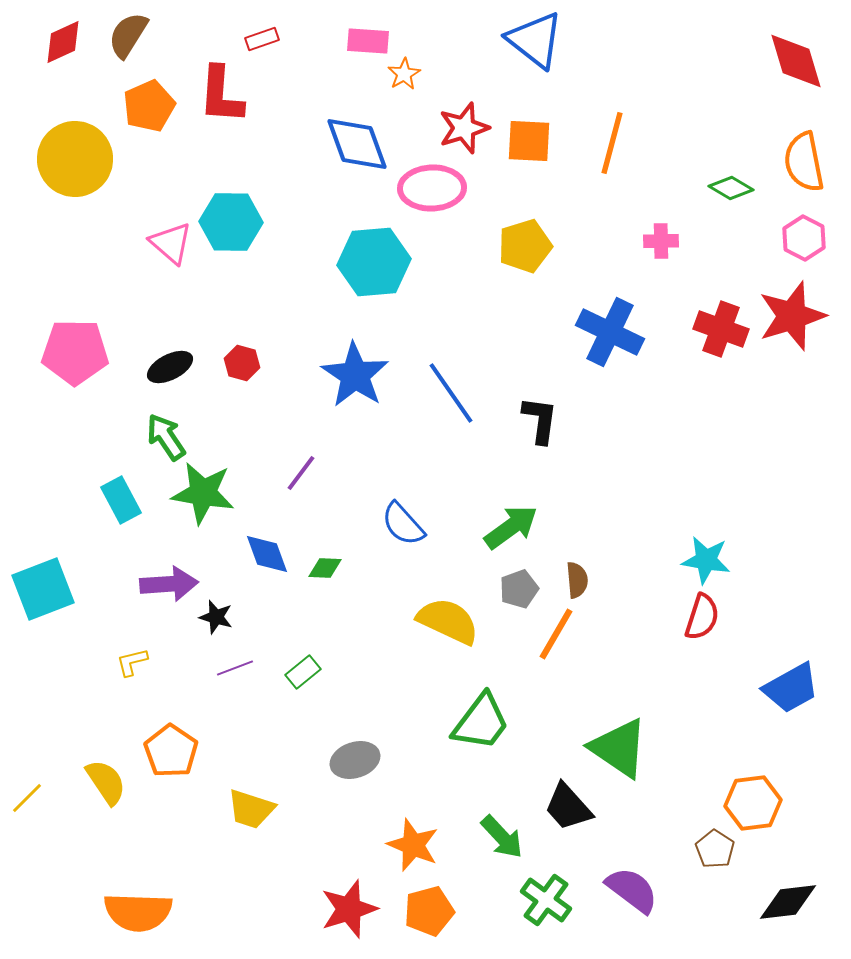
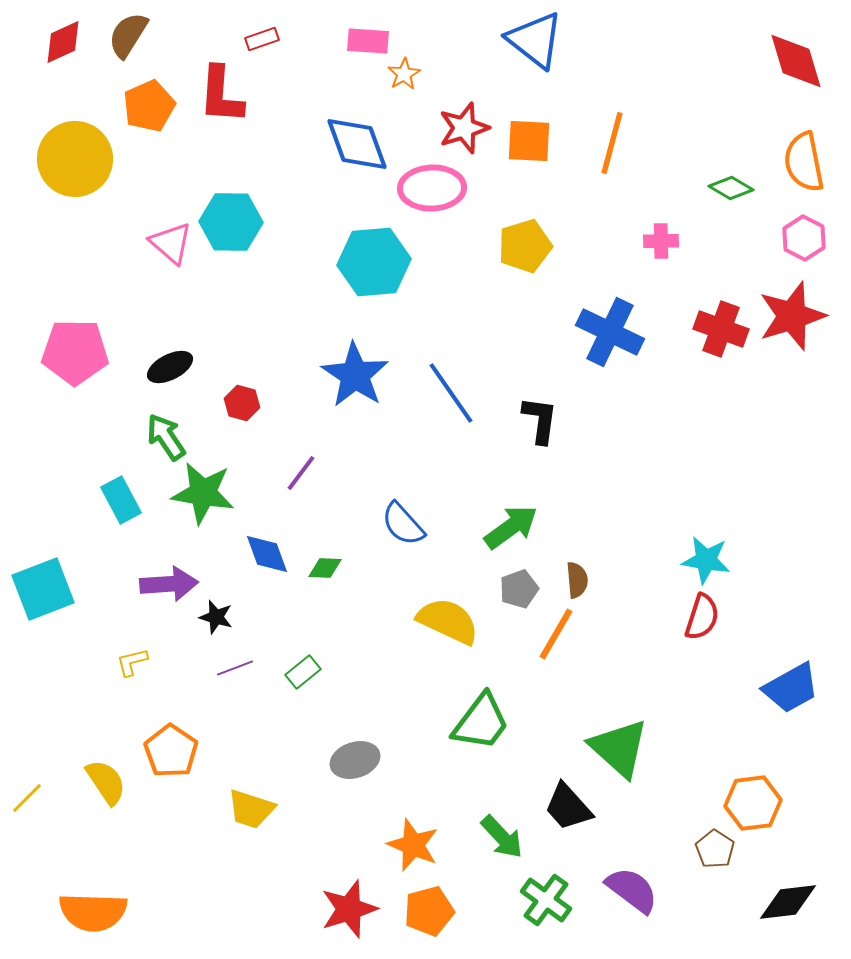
red hexagon at (242, 363): moved 40 px down
green triangle at (619, 748): rotated 8 degrees clockwise
orange semicircle at (138, 912): moved 45 px left
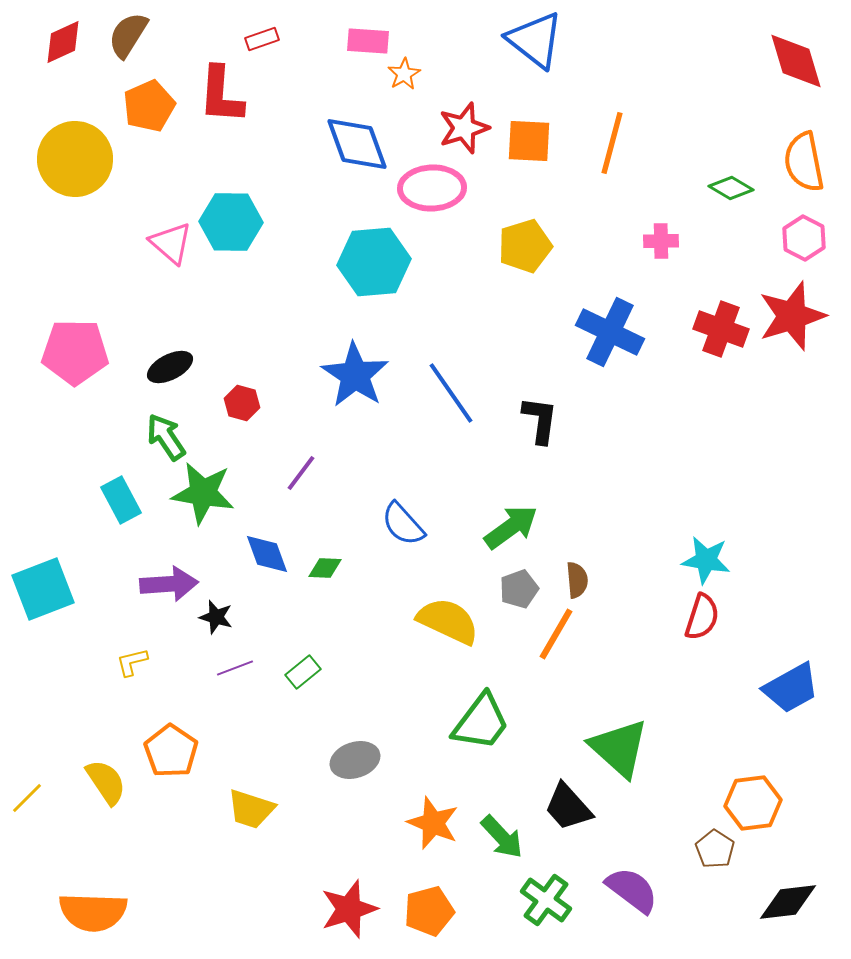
orange star at (413, 845): moved 20 px right, 22 px up
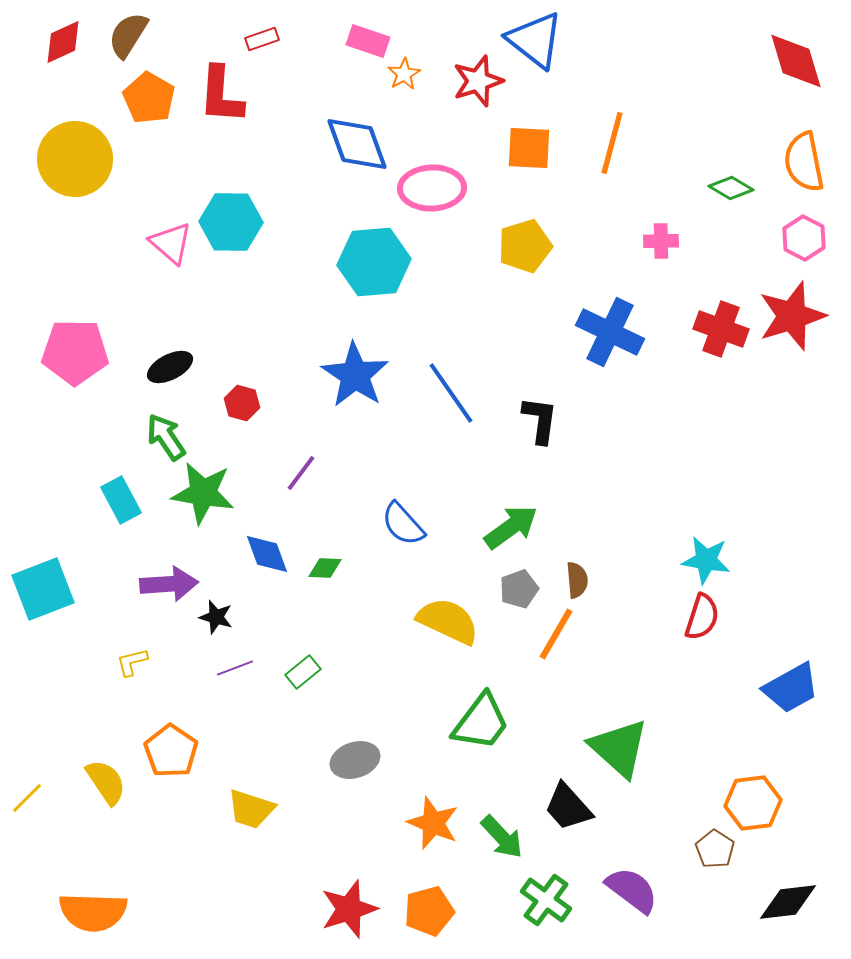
pink rectangle at (368, 41): rotated 15 degrees clockwise
orange pentagon at (149, 106): moved 8 px up; rotated 18 degrees counterclockwise
red star at (464, 128): moved 14 px right, 47 px up
orange square at (529, 141): moved 7 px down
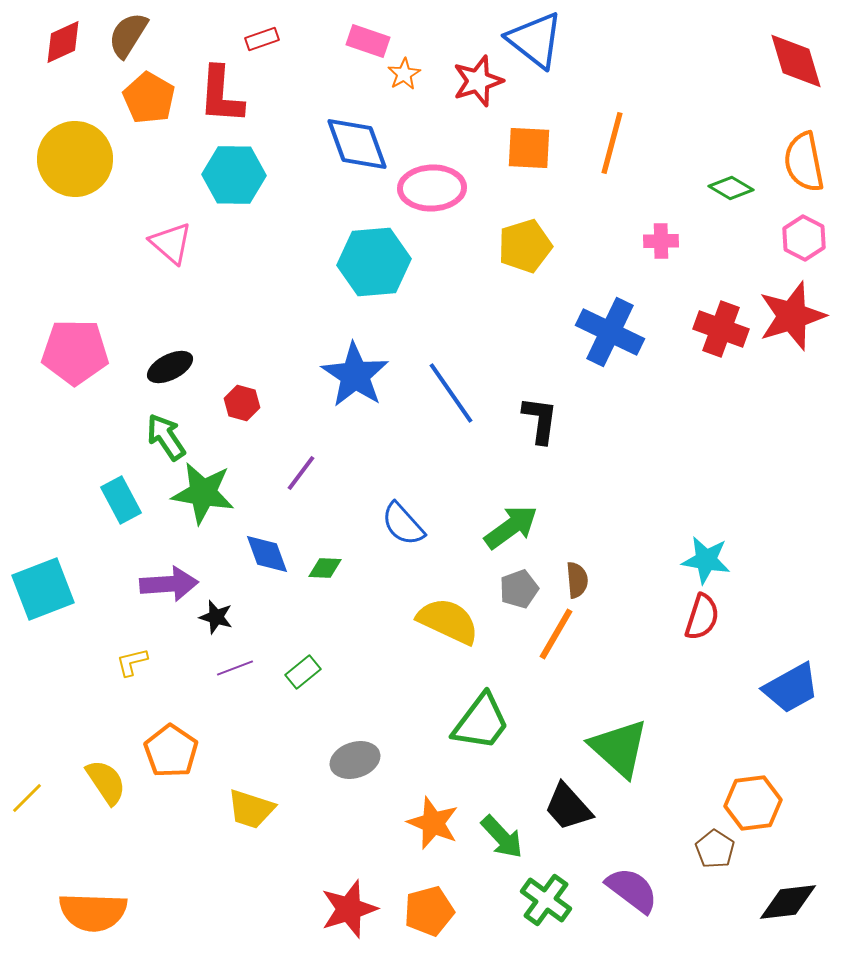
cyan hexagon at (231, 222): moved 3 px right, 47 px up
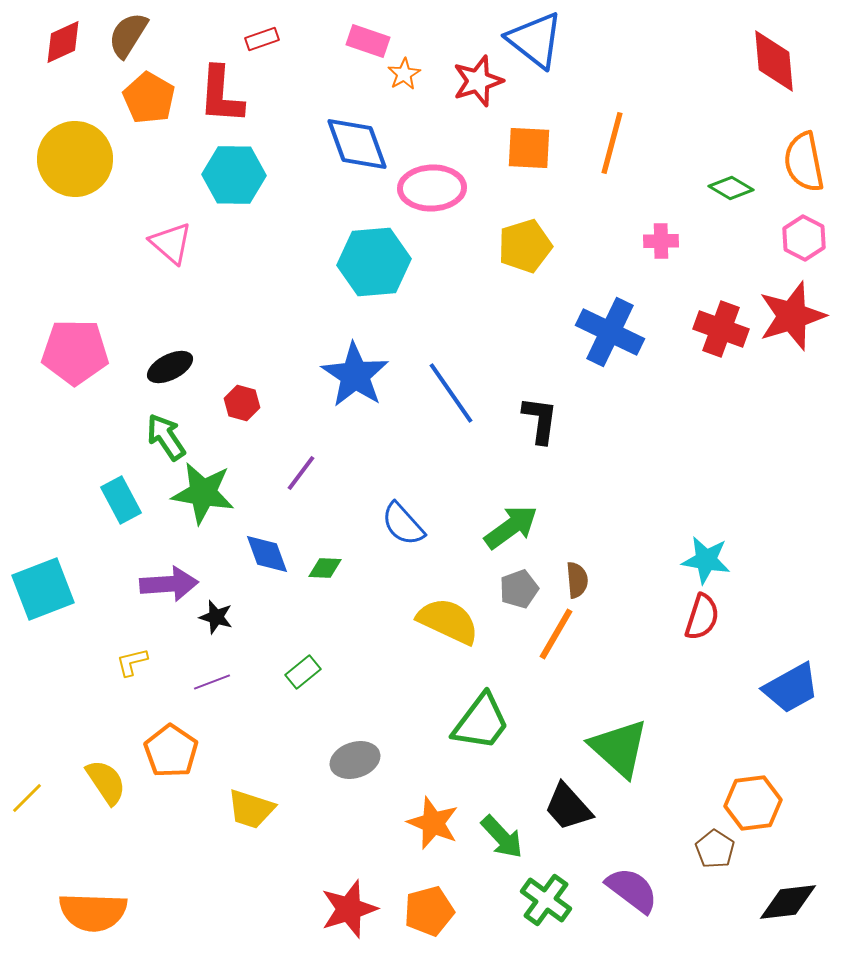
red diamond at (796, 61): moved 22 px left; rotated 12 degrees clockwise
purple line at (235, 668): moved 23 px left, 14 px down
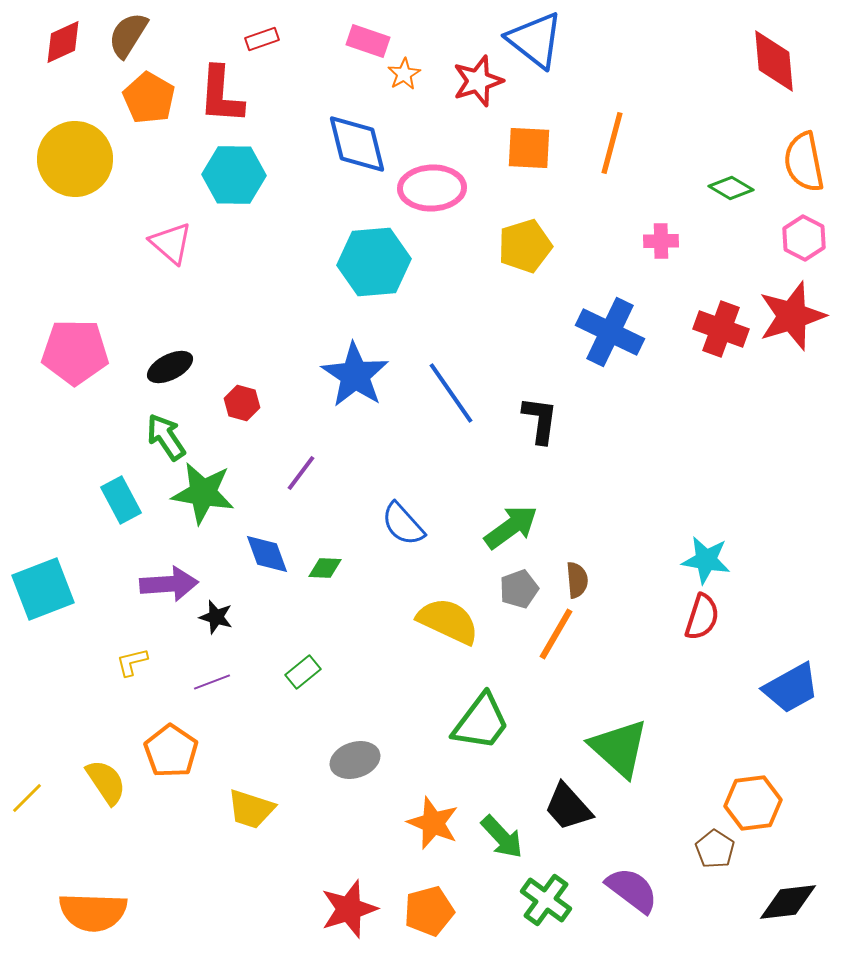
blue diamond at (357, 144): rotated 6 degrees clockwise
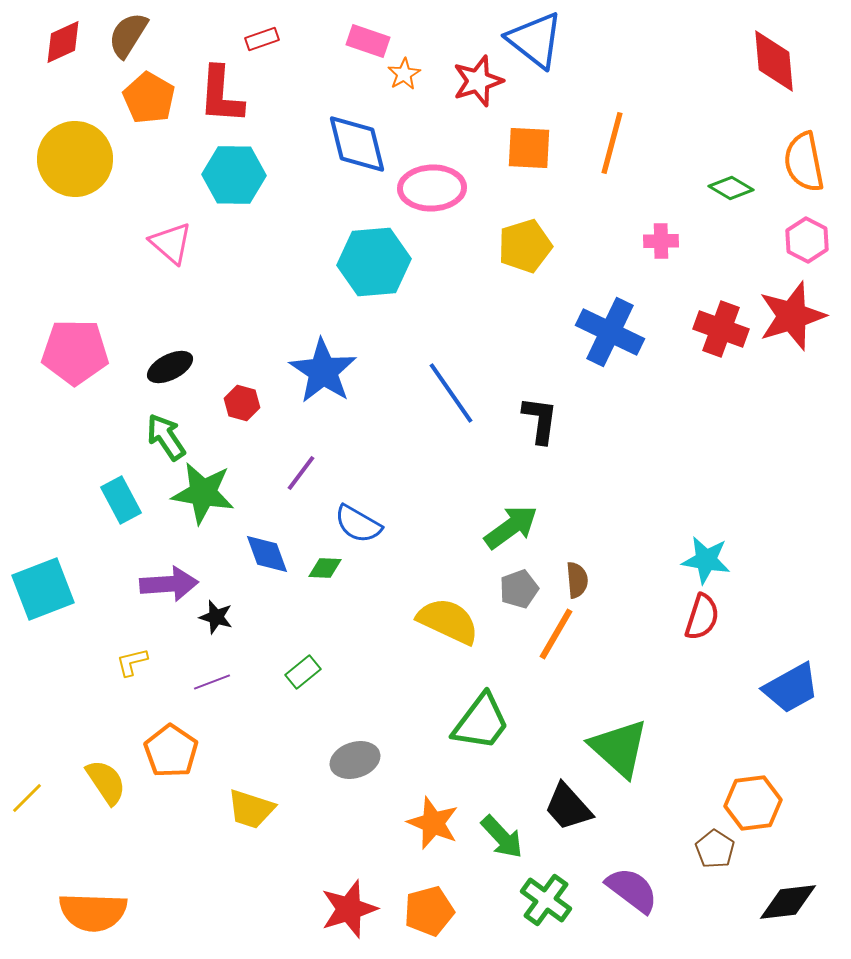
pink hexagon at (804, 238): moved 3 px right, 2 px down
blue star at (355, 375): moved 32 px left, 4 px up
blue semicircle at (403, 524): moved 45 px left; rotated 18 degrees counterclockwise
